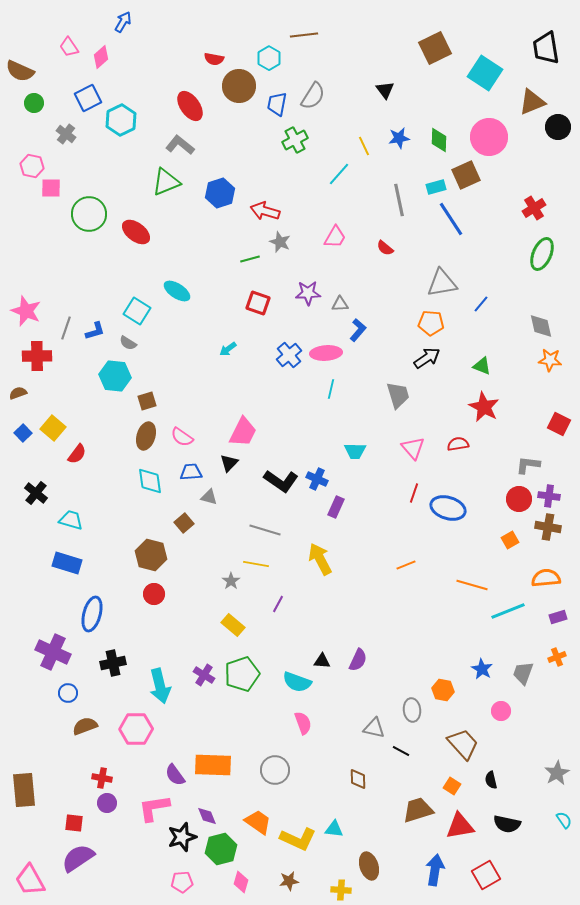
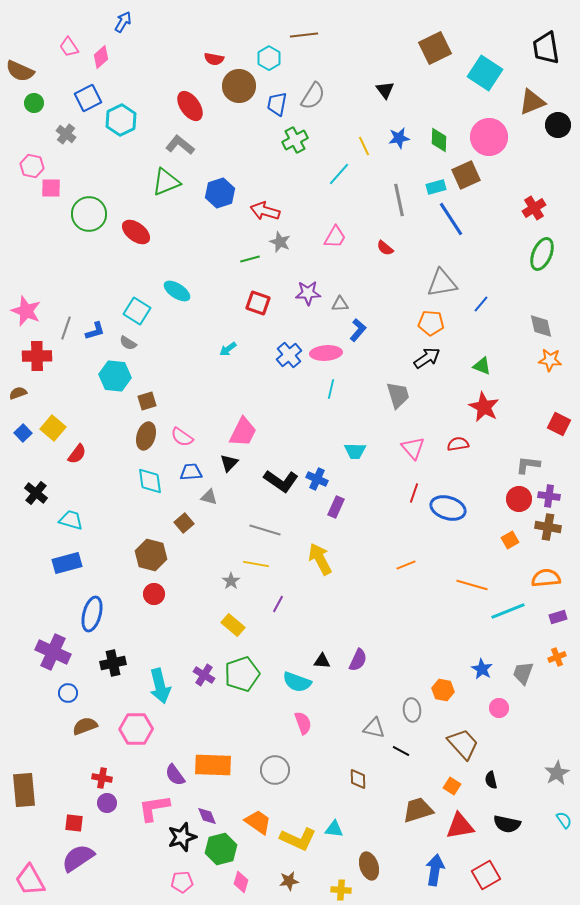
black circle at (558, 127): moved 2 px up
blue rectangle at (67, 563): rotated 32 degrees counterclockwise
pink circle at (501, 711): moved 2 px left, 3 px up
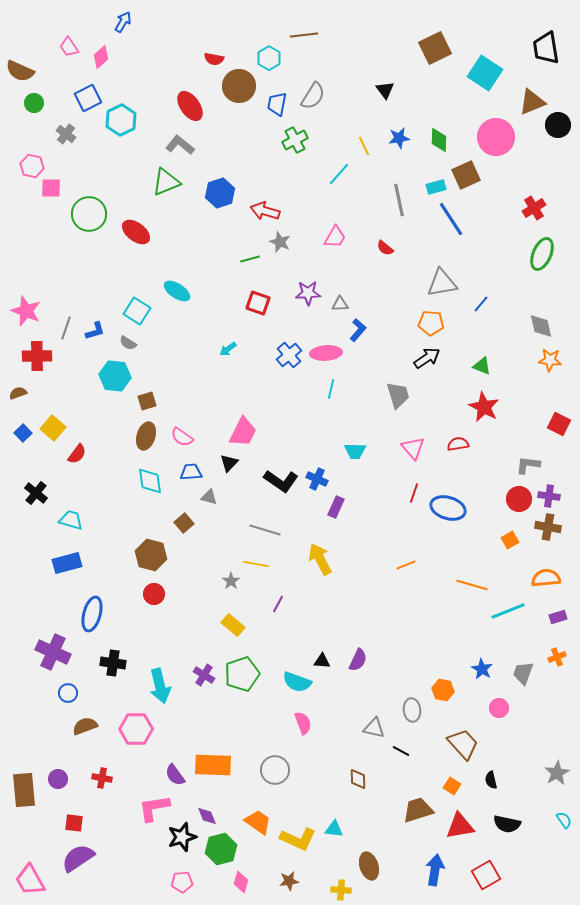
pink circle at (489, 137): moved 7 px right
black cross at (113, 663): rotated 20 degrees clockwise
purple circle at (107, 803): moved 49 px left, 24 px up
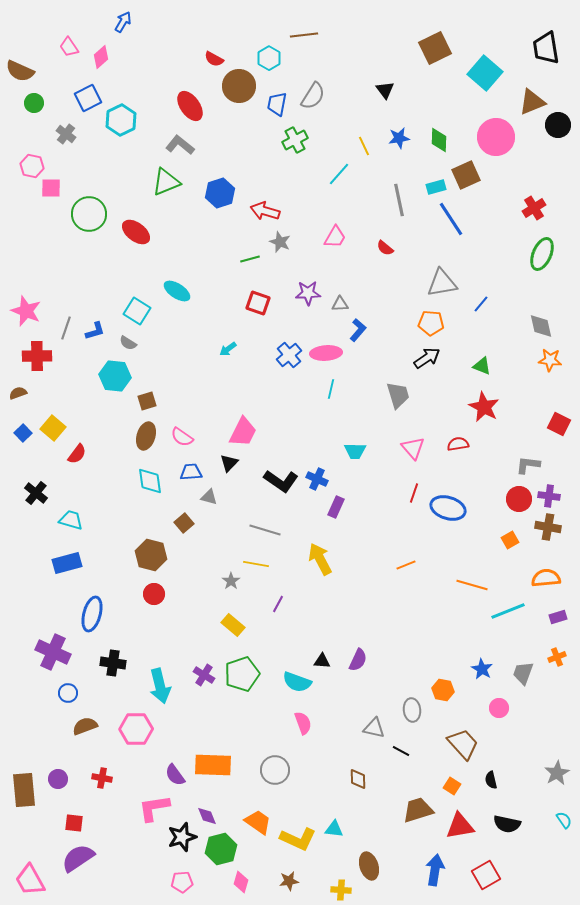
red semicircle at (214, 59): rotated 18 degrees clockwise
cyan square at (485, 73): rotated 8 degrees clockwise
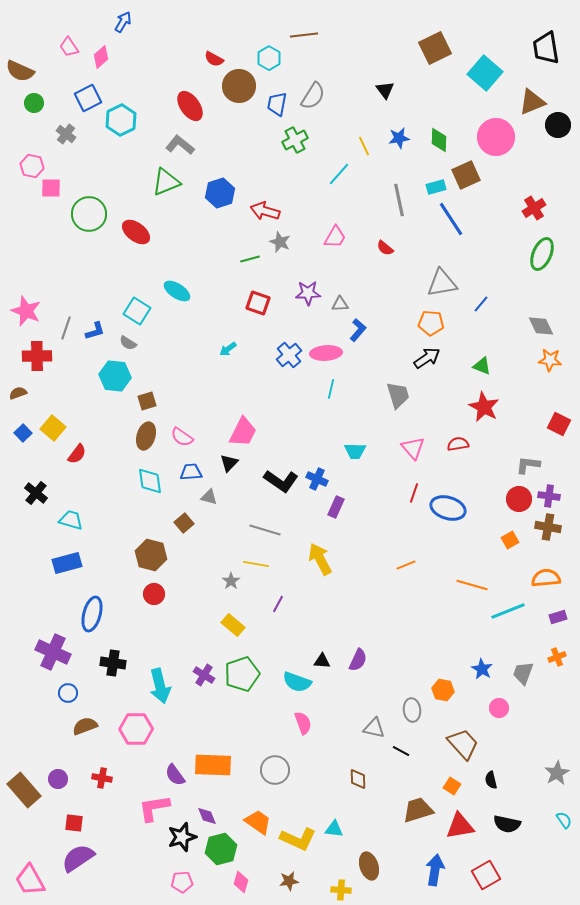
gray diamond at (541, 326): rotated 12 degrees counterclockwise
brown rectangle at (24, 790): rotated 36 degrees counterclockwise
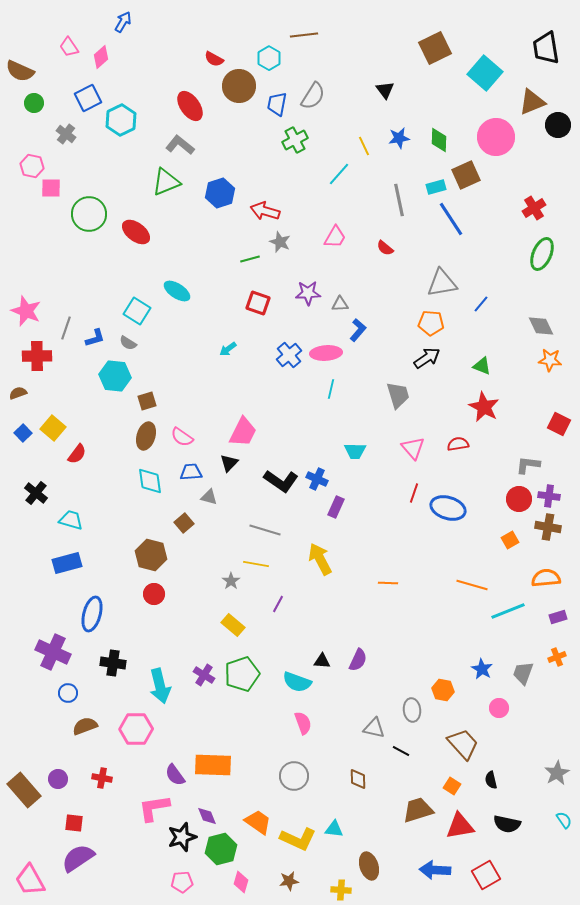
blue L-shape at (95, 331): moved 7 px down
orange line at (406, 565): moved 18 px left, 18 px down; rotated 24 degrees clockwise
gray circle at (275, 770): moved 19 px right, 6 px down
blue arrow at (435, 870): rotated 96 degrees counterclockwise
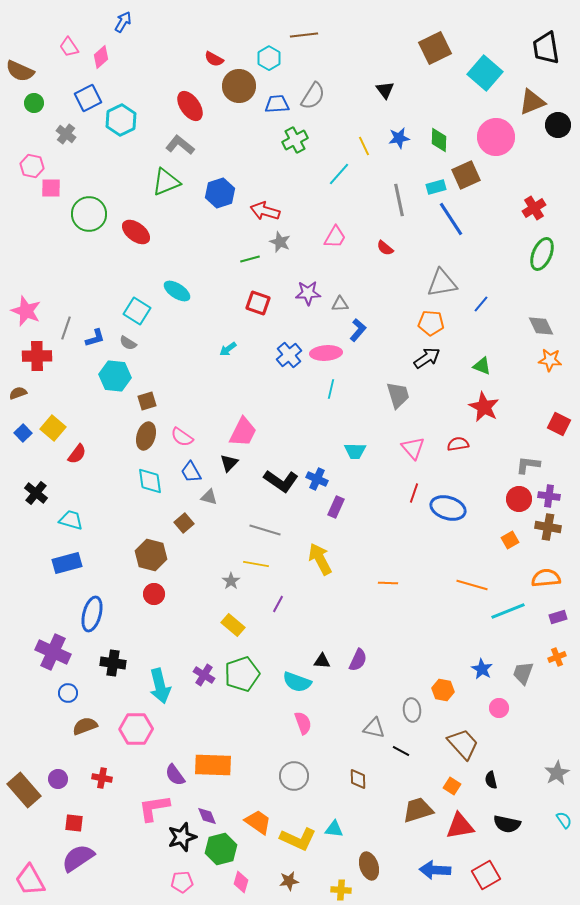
blue trapezoid at (277, 104): rotated 75 degrees clockwise
blue trapezoid at (191, 472): rotated 115 degrees counterclockwise
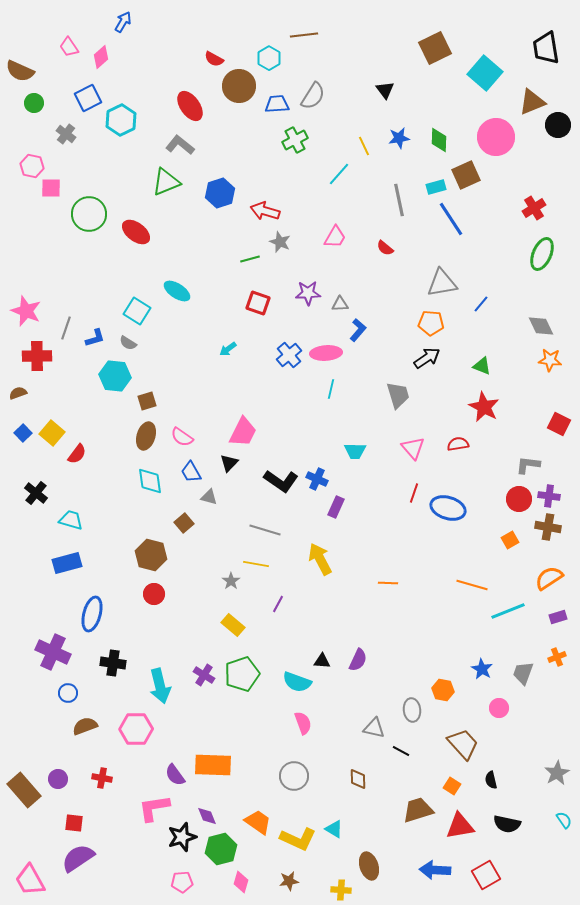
yellow square at (53, 428): moved 1 px left, 5 px down
orange semicircle at (546, 578): moved 3 px right; rotated 28 degrees counterclockwise
cyan triangle at (334, 829): rotated 24 degrees clockwise
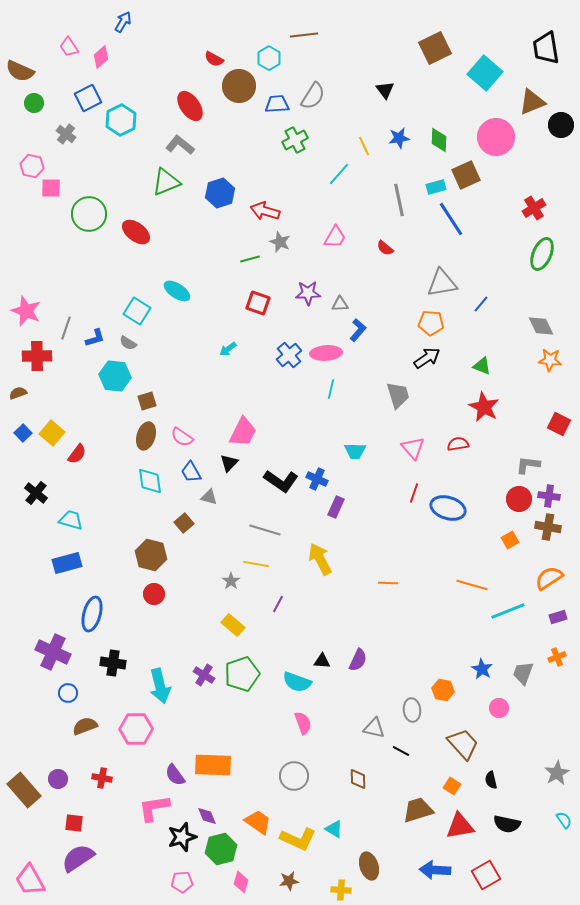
black circle at (558, 125): moved 3 px right
